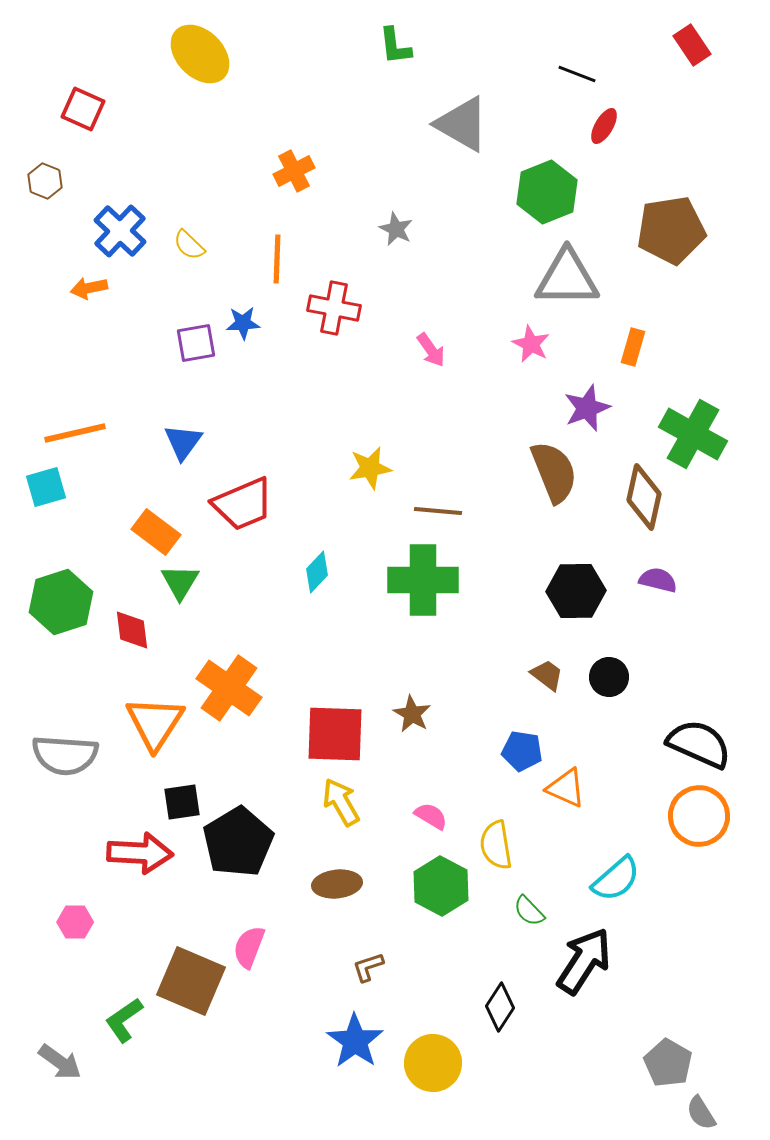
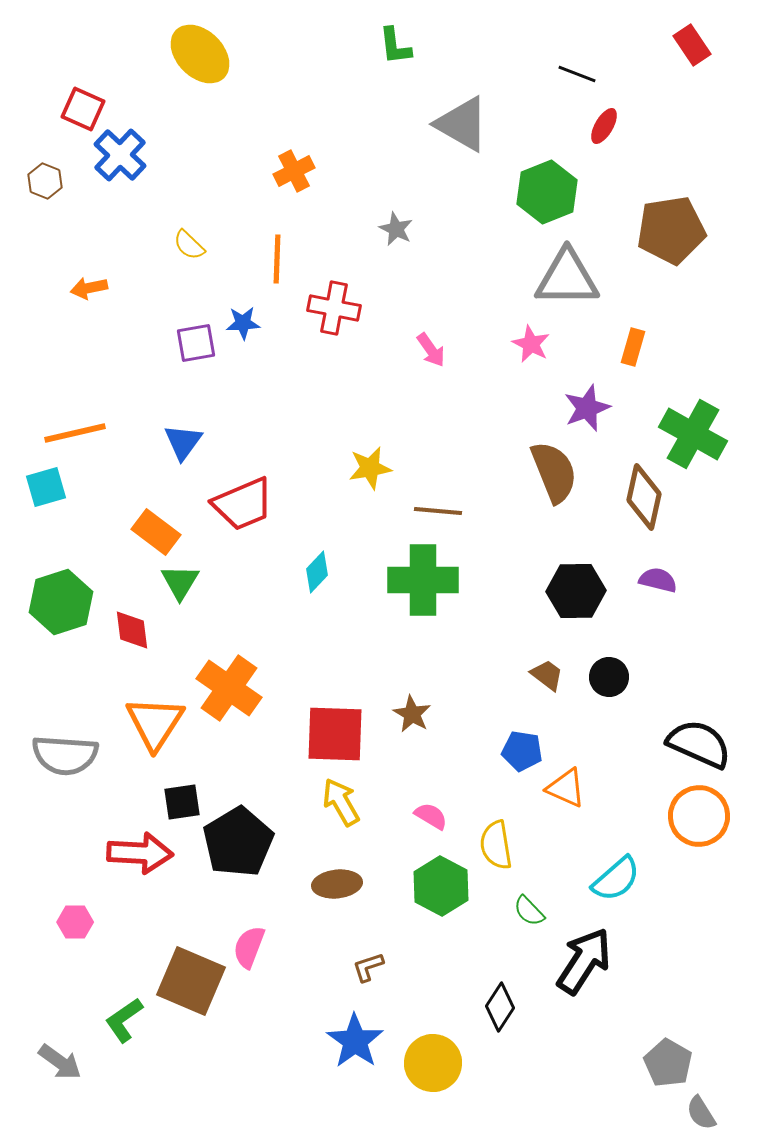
blue cross at (120, 231): moved 76 px up
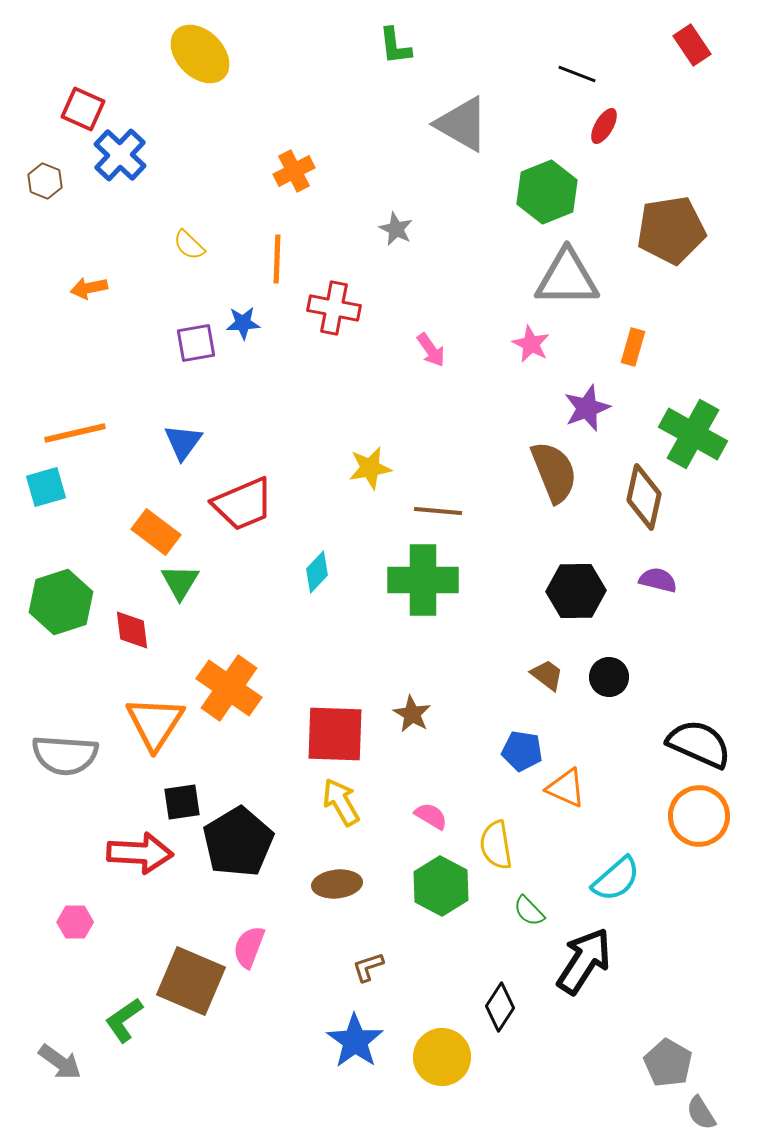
yellow circle at (433, 1063): moved 9 px right, 6 px up
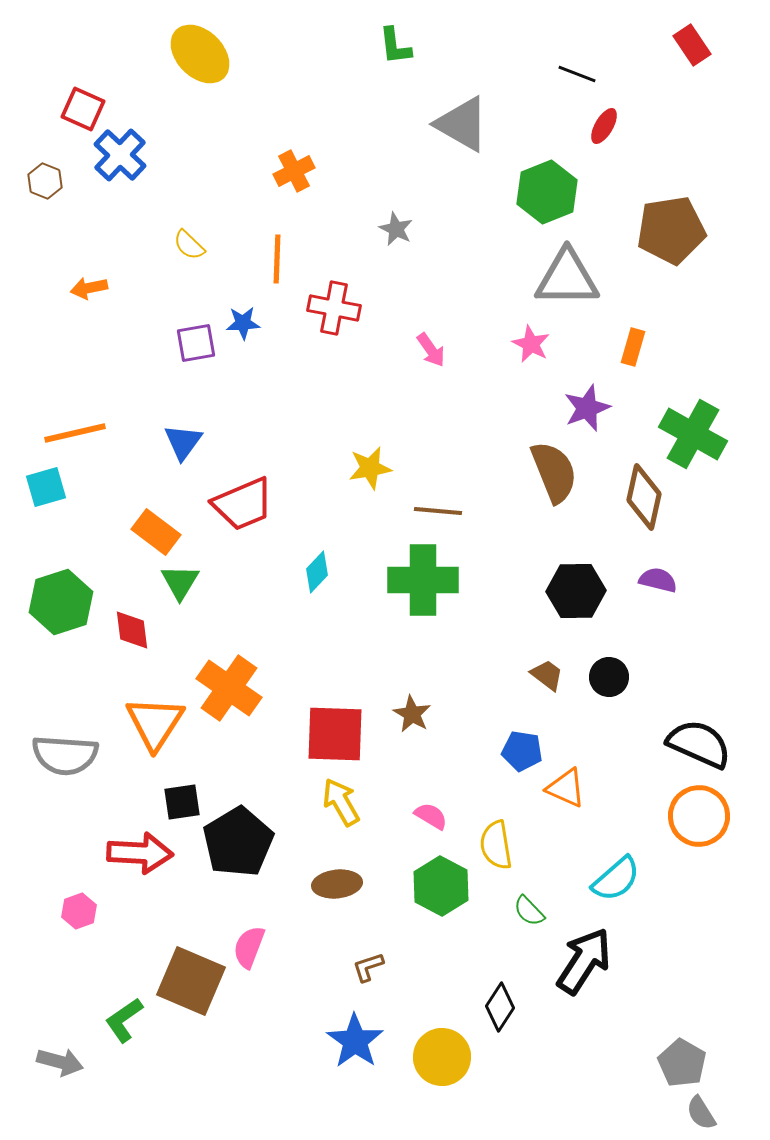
pink hexagon at (75, 922): moved 4 px right, 11 px up; rotated 20 degrees counterclockwise
gray arrow at (60, 1062): rotated 21 degrees counterclockwise
gray pentagon at (668, 1063): moved 14 px right
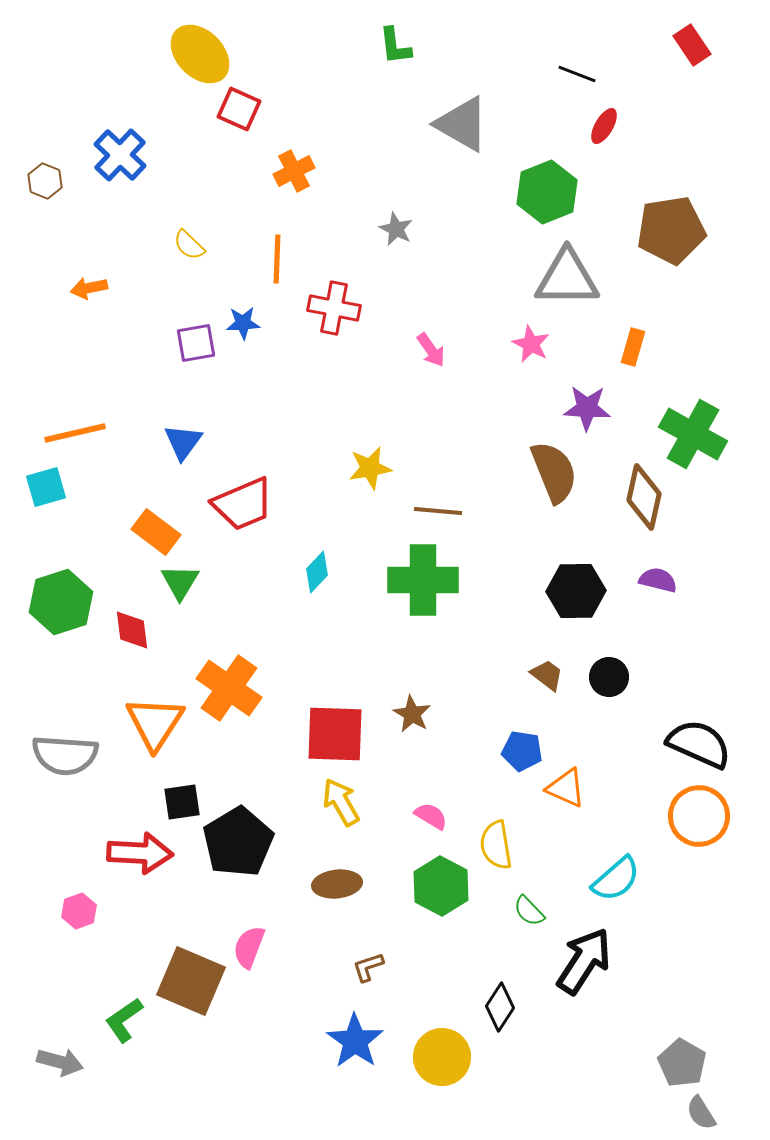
red square at (83, 109): moved 156 px right
purple star at (587, 408): rotated 24 degrees clockwise
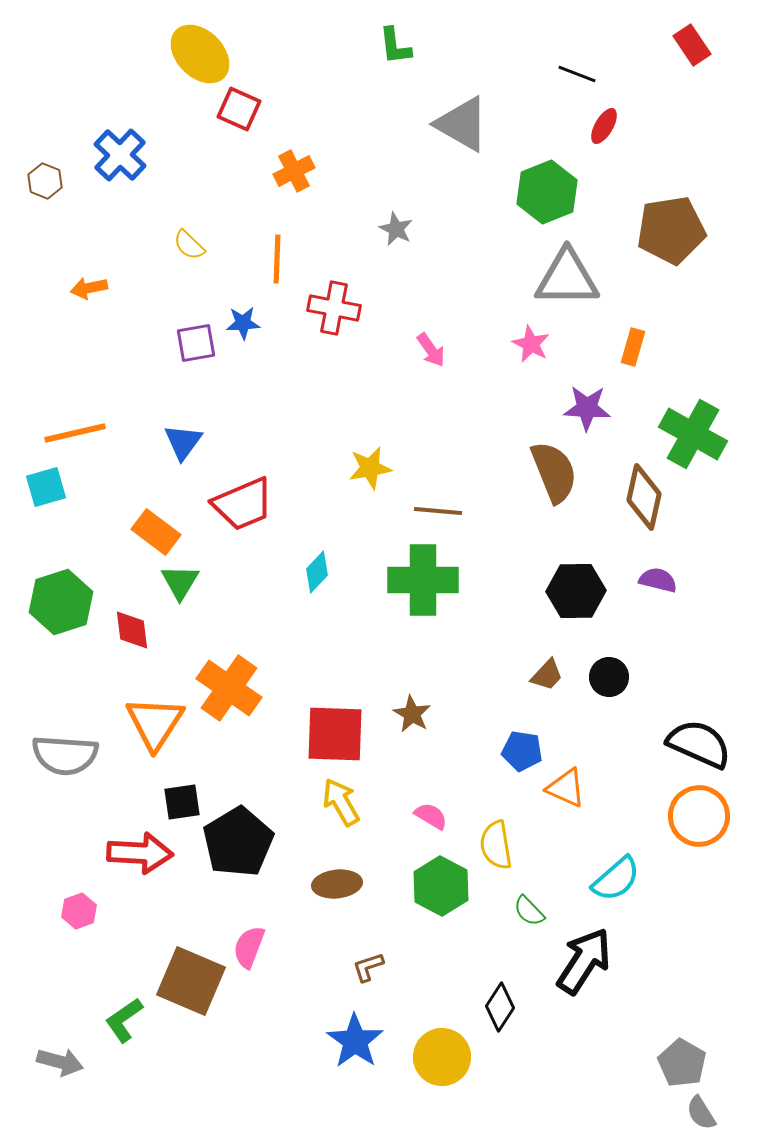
brown trapezoid at (547, 675): rotated 96 degrees clockwise
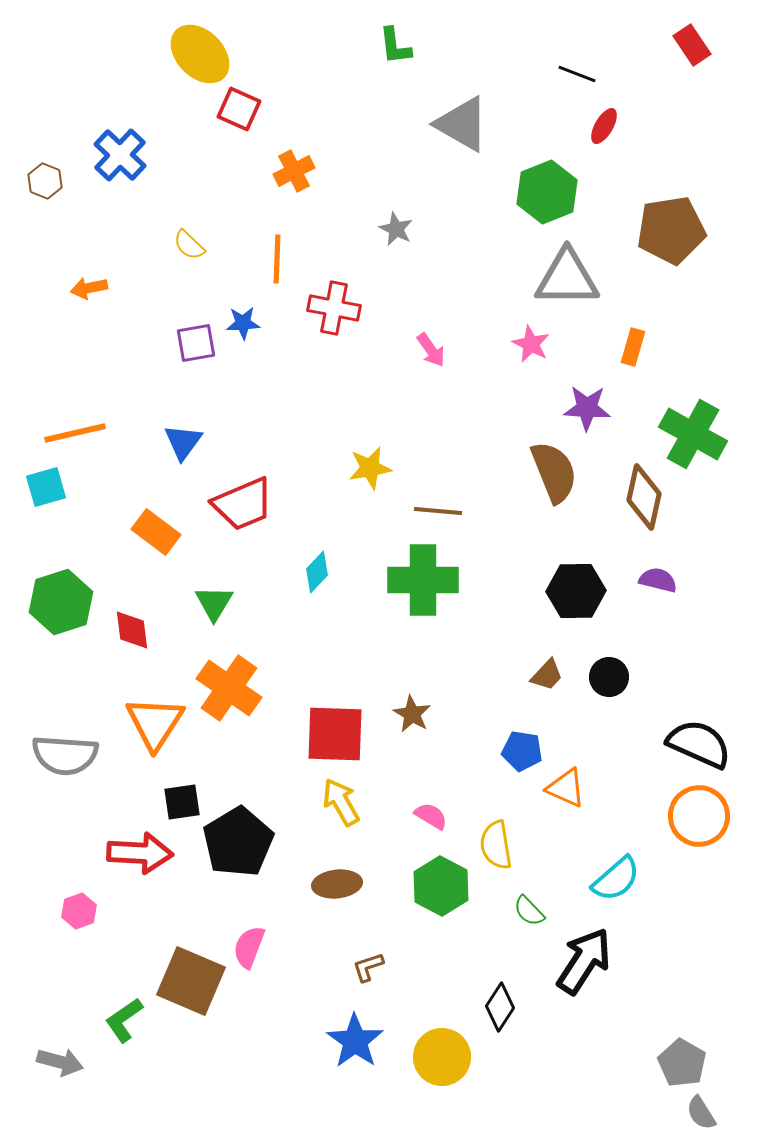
green triangle at (180, 582): moved 34 px right, 21 px down
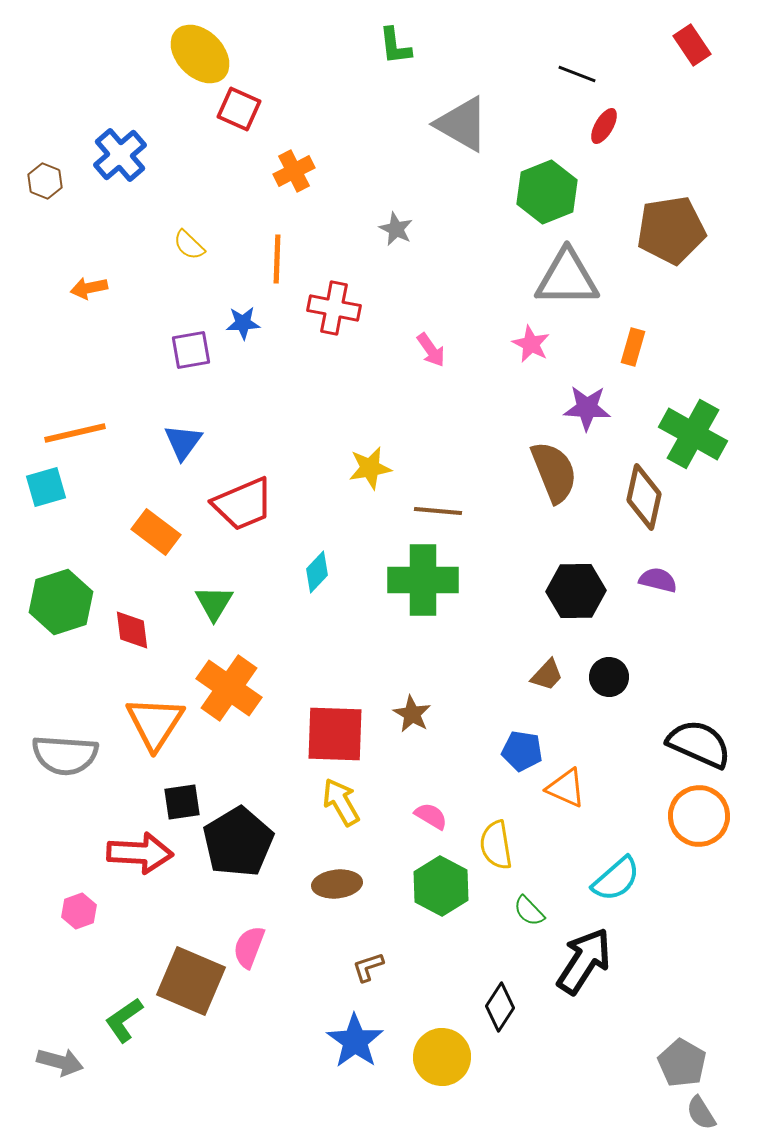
blue cross at (120, 155): rotated 6 degrees clockwise
purple square at (196, 343): moved 5 px left, 7 px down
